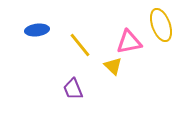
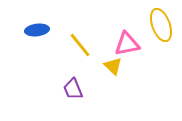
pink triangle: moved 2 px left, 2 px down
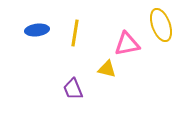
yellow line: moved 5 px left, 12 px up; rotated 48 degrees clockwise
yellow triangle: moved 6 px left, 3 px down; rotated 30 degrees counterclockwise
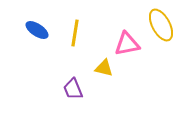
yellow ellipse: rotated 8 degrees counterclockwise
blue ellipse: rotated 40 degrees clockwise
yellow triangle: moved 3 px left, 1 px up
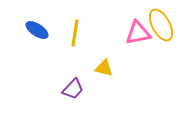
pink triangle: moved 11 px right, 11 px up
purple trapezoid: rotated 115 degrees counterclockwise
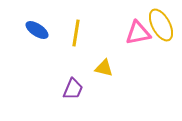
yellow line: moved 1 px right
purple trapezoid: rotated 20 degrees counterclockwise
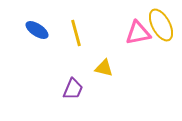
yellow line: rotated 24 degrees counterclockwise
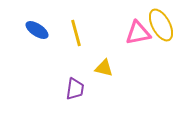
purple trapezoid: moved 2 px right; rotated 15 degrees counterclockwise
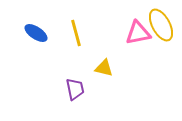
blue ellipse: moved 1 px left, 3 px down
purple trapezoid: rotated 20 degrees counterclockwise
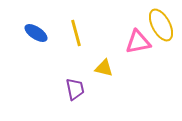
pink triangle: moved 9 px down
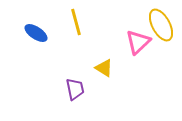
yellow line: moved 11 px up
pink triangle: rotated 32 degrees counterclockwise
yellow triangle: rotated 18 degrees clockwise
